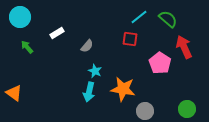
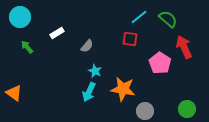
cyan arrow: rotated 12 degrees clockwise
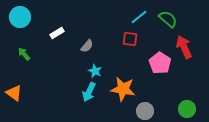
green arrow: moved 3 px left, 7 px down
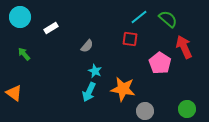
white rectangle: moved 6 px left, 5 px up
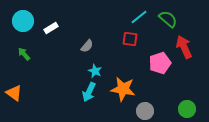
cyan circle: moved 3 px right, 4 px down
pink pentagon: rotated 20 degrees clockwise
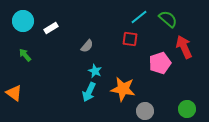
green arrow: moved 1 px right, 1 px down
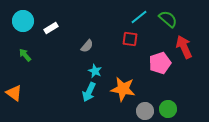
green circle: moved 19 px left
